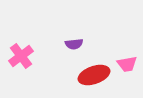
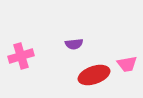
pink cross: rotated 20 degrees clockwise
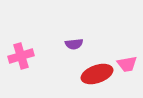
red ellipse: moved 3 px right, 1 px up
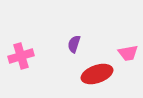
purple semicircle: rotated 114 degrees clockwise
pink trapezoid: moved 1 px right, 11 px up
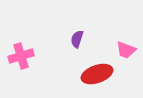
purple semicircle: moved 3 px right, 5 px up
pink trapezoid: moved 2 px left, 3 px up; rotated 30 degrees clockwise
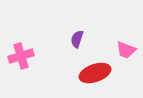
red ellipse: moved 2 px left, 1 px up
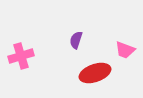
purple semicircle: moved 1 px left, 1 px down
pink trapezoid: moved 1 px left
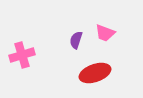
pink trapezoid: moved 20 px left, 17 px up
pink cross: moved 1 px right, 1 px up
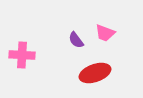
purple semicircle: rotated 54 degrees counterclockwise
pink cross: rotated 20 degrees clockwise
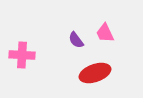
pink trapezoid: rotated 45 degrees clockwise
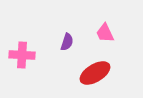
purple semicircle: moved 9 px left, 2 px down; rotated 126 degrees counterclockwise
red ellipse: rotated 12 degrees counterclockwise
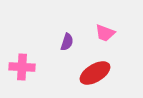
pink trapezoid: rotated 45 degrees counterclockwise
pink cross: moved 12 px down
